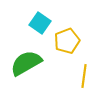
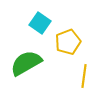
yellow pentagon: moved 1 px right, 1 px down
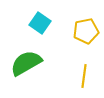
yellow pentagon: moved 18 px right, 11 px up; rotated 10 degrees clockwise
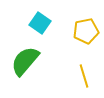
green semicircle: moved 1 px left, 2 px up; rotated 20 degrees counterclockwise
yellow line: rotated 25 degrees counterclockwise
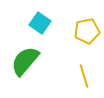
yellow pentagon: moved 1 px right
